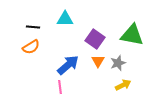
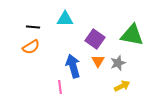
blue arrow: moved 5 px right, 1 px down; rotated 65 degrees counterclockwise
yellow arrow: moved 1 px left, 1 px down
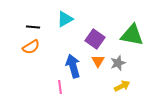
cyan triangle: rotated 30 degrees counterclockwise
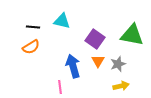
cyan triangle: moved 3 px left, 2 px down; rotated 42 degrees clockwise
gray star: moved 1 px down
yellow arrow: moved 1 px left; rotated 14 degrees clockwise
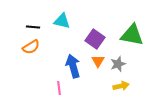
pink line: moved 1 px left, 1 px down
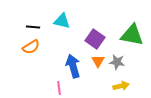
gray star: moved 1 px left, 2 px up; rotated 28 degrees clockwise
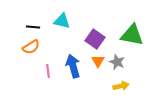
gray star: rotated 14 degrees clockwise
pink line: moved 11 px left, 17 px up
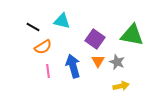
black line: rotated 24 degrees clockwise
orange semicircle: moved 12 px right
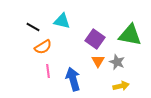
green triangle: moved 2 px left
blue arrow: moved 13 px down
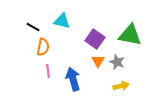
orange semicircle: rotated 48 degrees counterclockwise
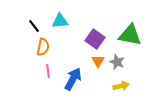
cyan triangle: moved 2 px left; rotated 18 degrees counterclockwise
black line: moved 1 px right, 1 px up; rotated 24 degrees clockwise
blue arrow: rotated 45 degrees clockwise
